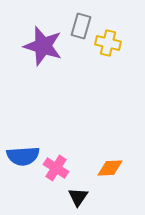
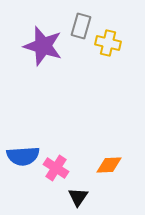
orange diamond: moved 1 px left, 3 px up
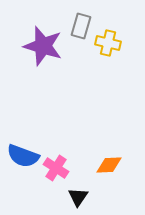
blue semicircle: rotated 24 degrees clockwise
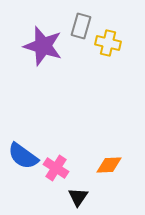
blue semicircle: rotated 16 degrees clockwise
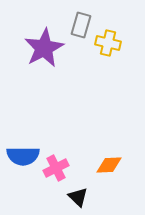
gray rectangle: moved 1 px up
purple star: moved 1 px right, 2 px down; rotated 27 degrees clockwise
blue semicircle: rotated 36 degrees counterclockwise
pink cross: rotated 30 degrees clockwise
black triangle: rotated 20 degrees counterclockwise
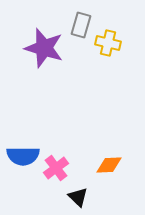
purple star: rotated 27 degrees counterclockwise
pink cross: rotated 10 degrees counterclockwise
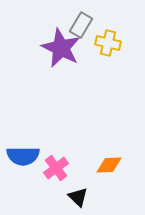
gray rectangle: rotated 15 degrees clockwise
purple star: moved 17 px right; rotated 9 degrees clockwise
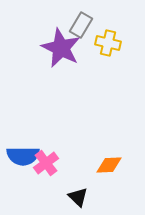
pink cross: moved 10 px left, 5 px up
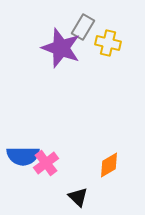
gray rectangle: moved 2 px right, 2 px down
purple star: rotated 6 degrees counterclockwise
orange diamond: rotated 28 degrees counterclockwise
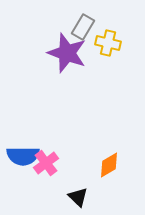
purple star: moved 6 px right, 5 px down
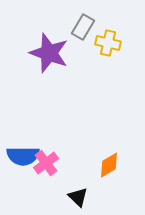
purple star: moved 18 px left
